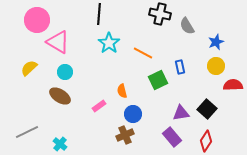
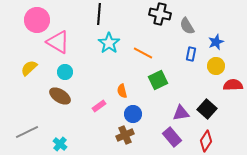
blue rectangle: moved 11 px right, 13 px up; rotated 24 degrees clockwise
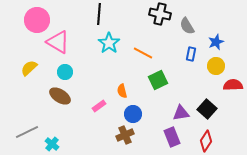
purple rectangle: rotated 18 degrees clockwise
cyan cross: moved 8 px left
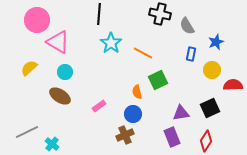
cyan star: moved 2 px right
yellow circle: moved 4 px left, 4 px down
orange semicircle: moved 15 px right, 1 px down
black square: moved 3 px right, 1 px up; rotated 24 degrees clockwise
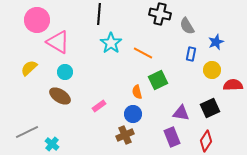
purple triangle: rotated 18 degrees clockwise
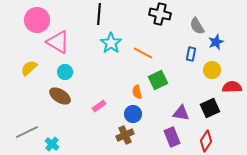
gray semicircle: moved 10 px right
red semicircle: moved 1 px left, 2 px down
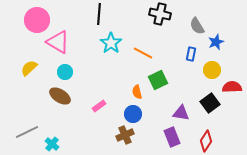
black square: moved 5 px up; rotated 12 degrees counterclockwise
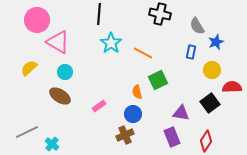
blue rectangle: moved 2 px up
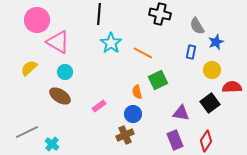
purple rectangle: moved 3 px right, 3 px down
